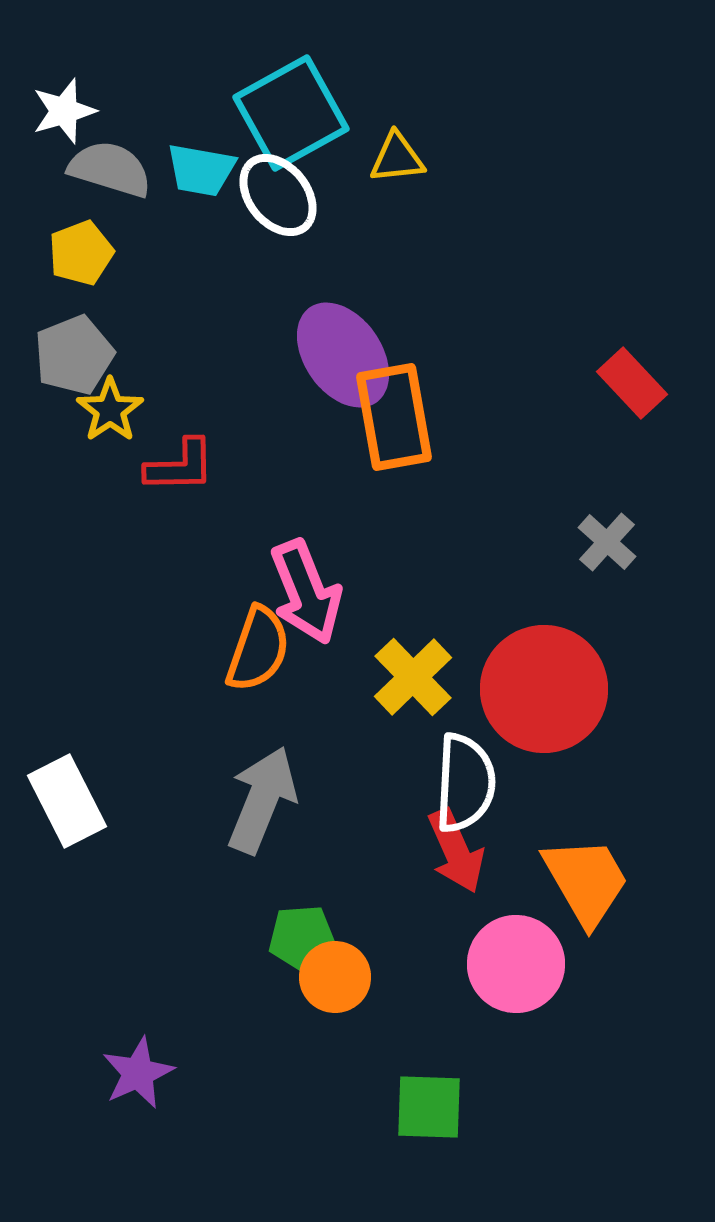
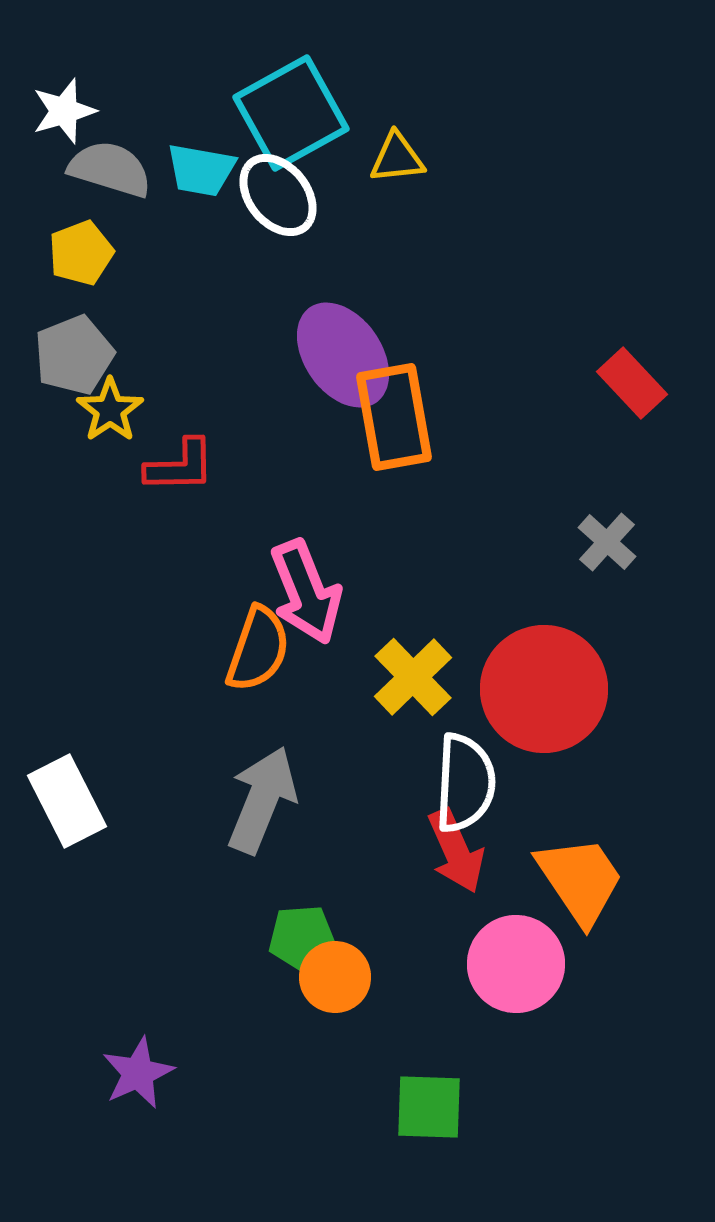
orange trapezoid: moved 6 px left, 1 px up; rotated 4 degrees counterclockwise
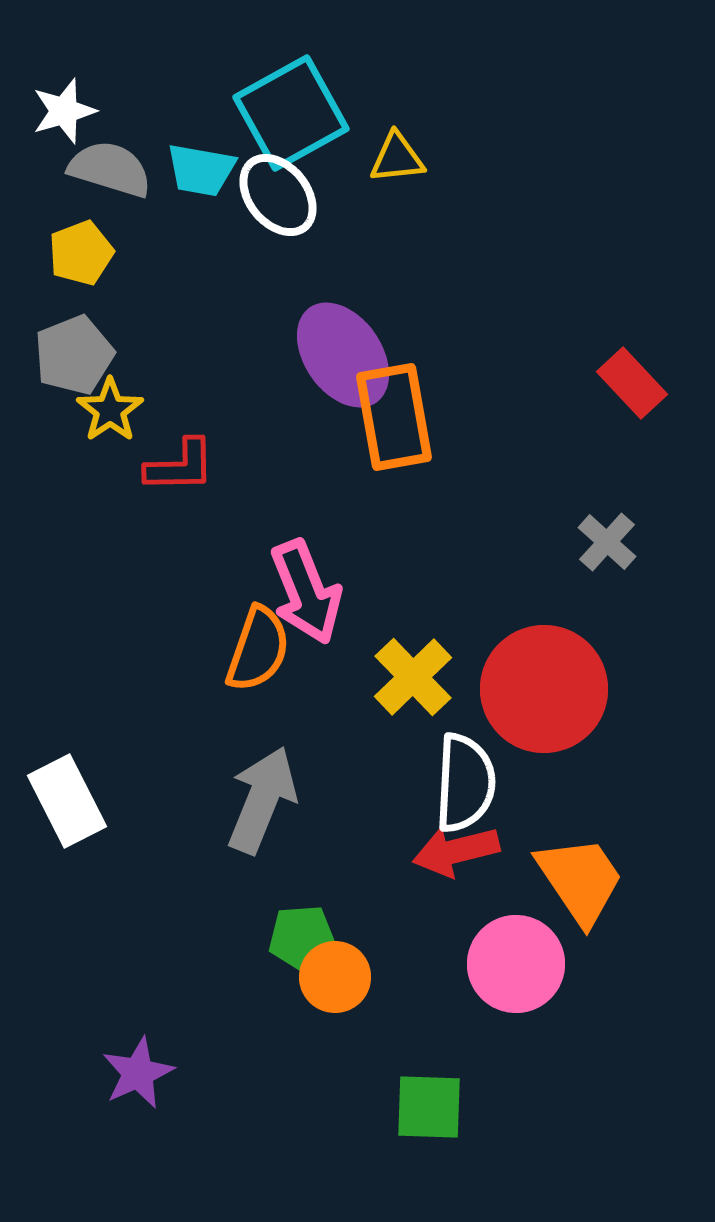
red arrow: rotated 100 degrees clockwise
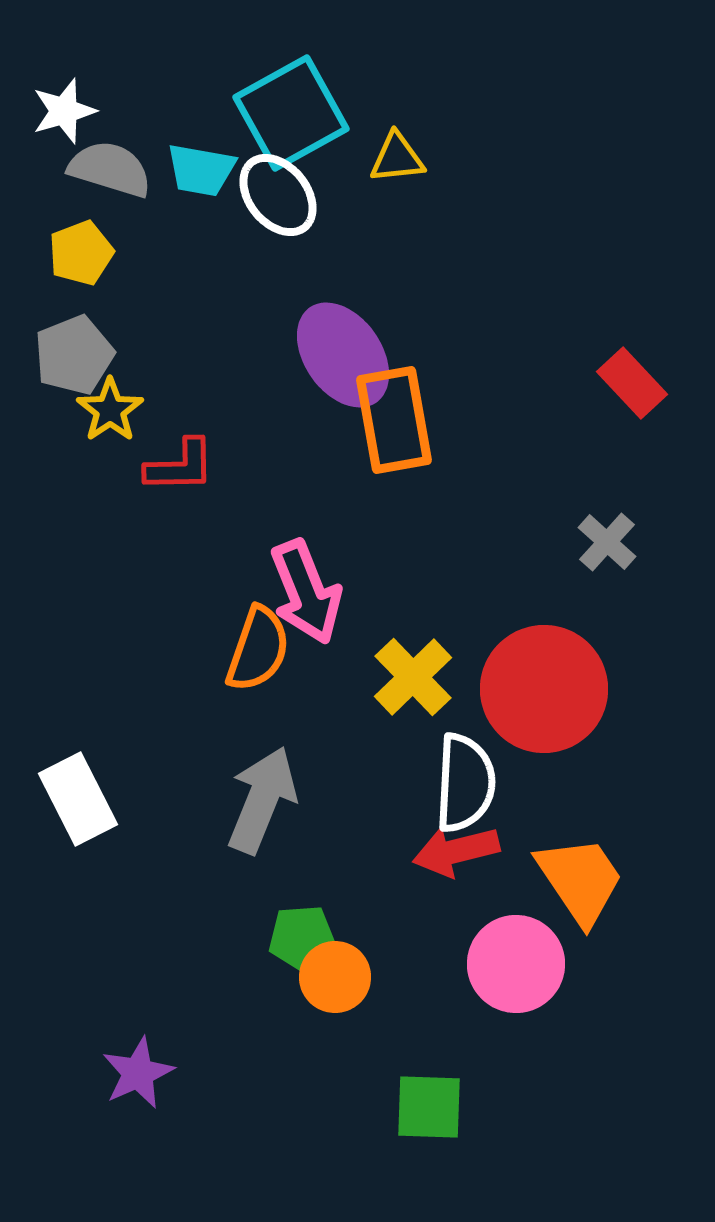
orange rectangle: moved 3 px down
white rectangle: moved 11 px right, 2 px up
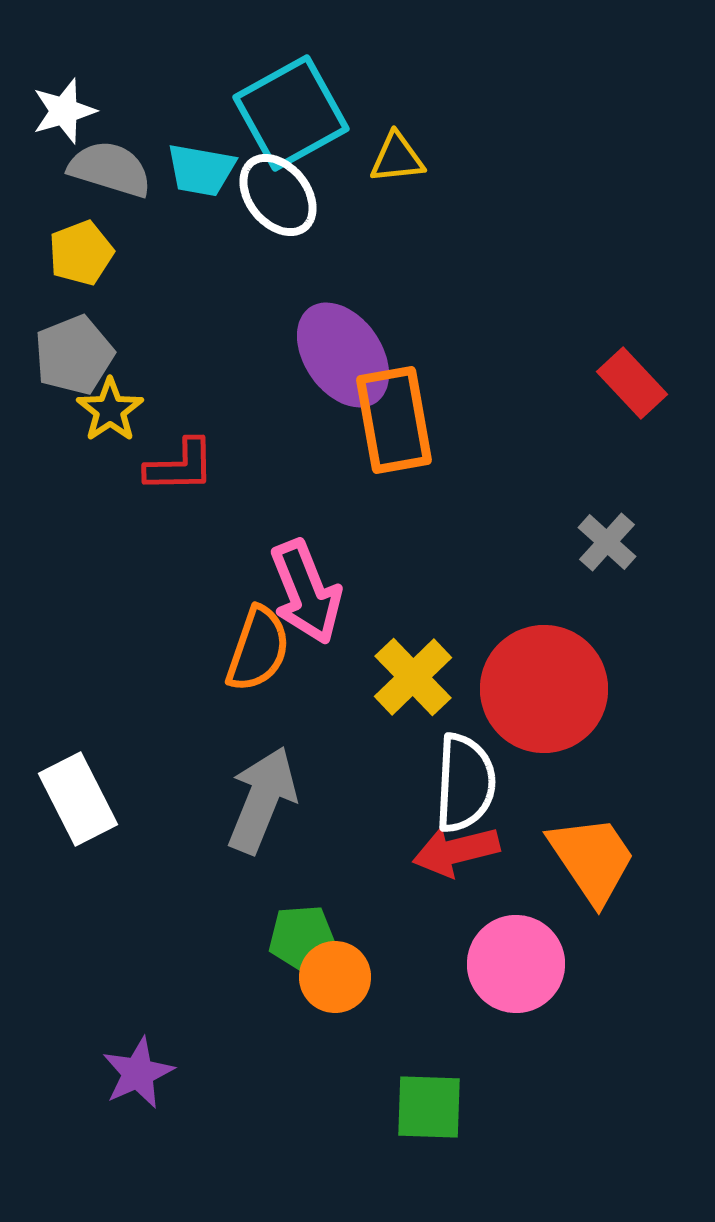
orange trapezoid: moved 12 px right, 21 px up
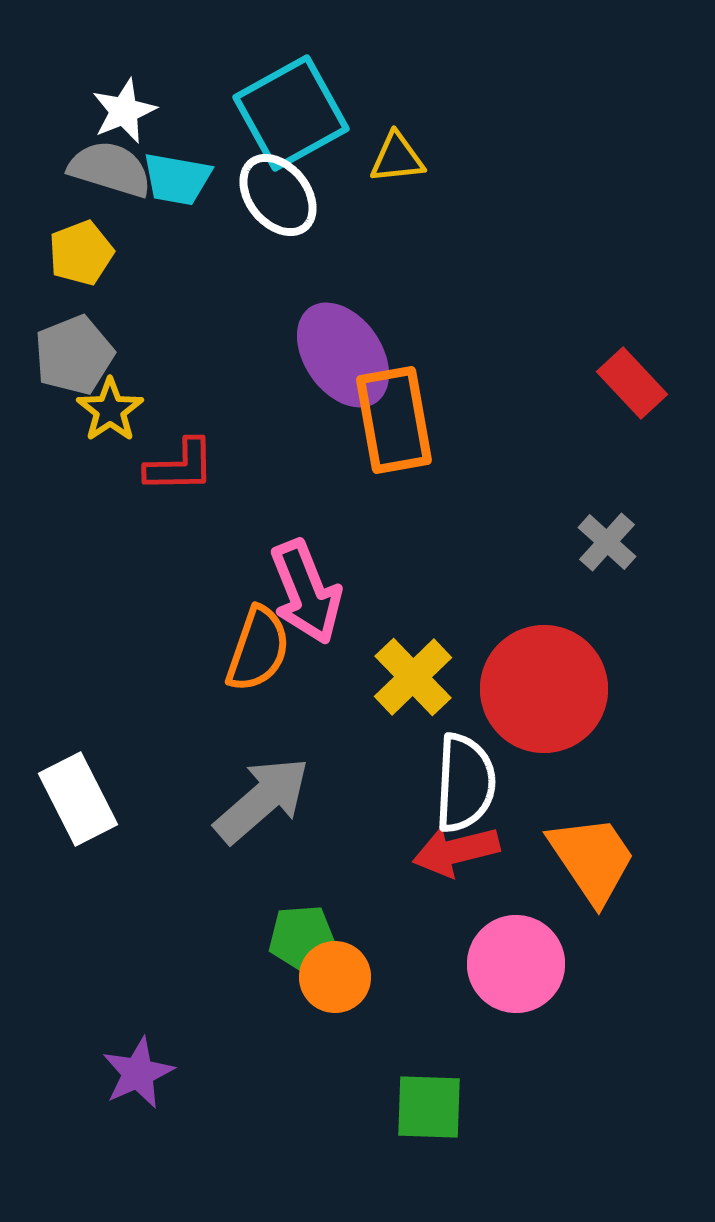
white star: moved 60 px right; rotated 6 degrees counterclockwise
cyan trapezoid: moved 24 px left, 9 px down
gray arrow: rotated 27 degrees clockwise
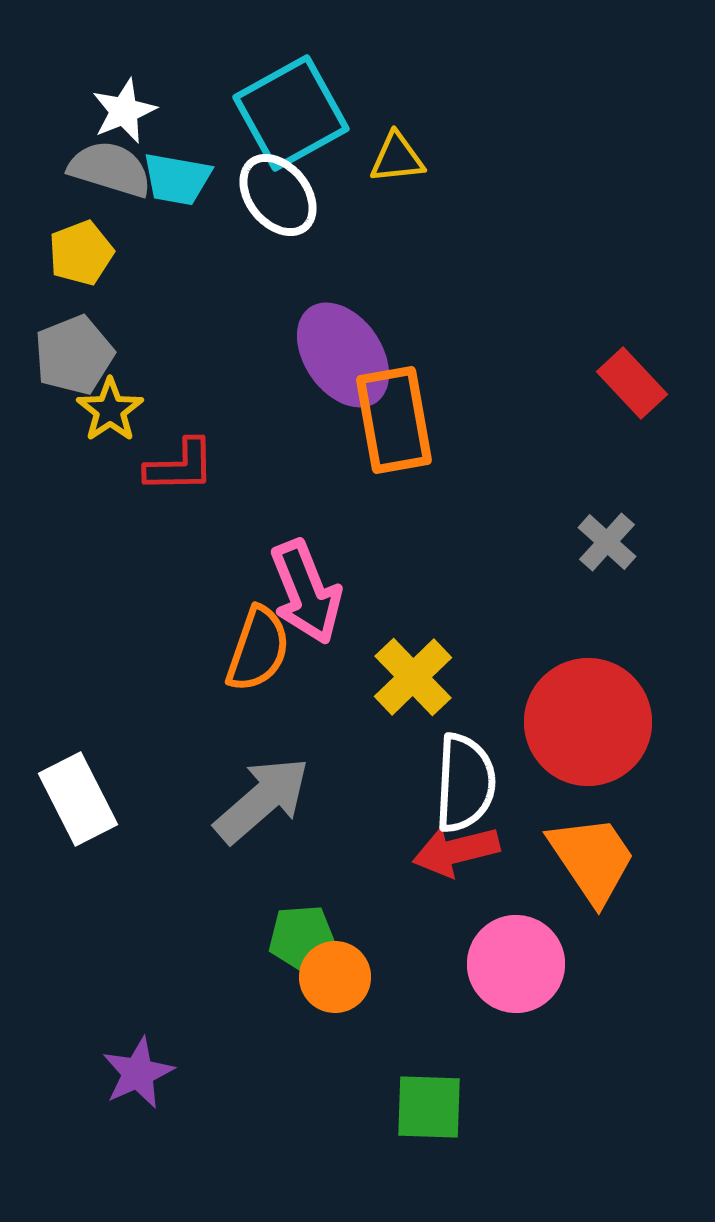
red circle: moved 44 px right, 33 px down
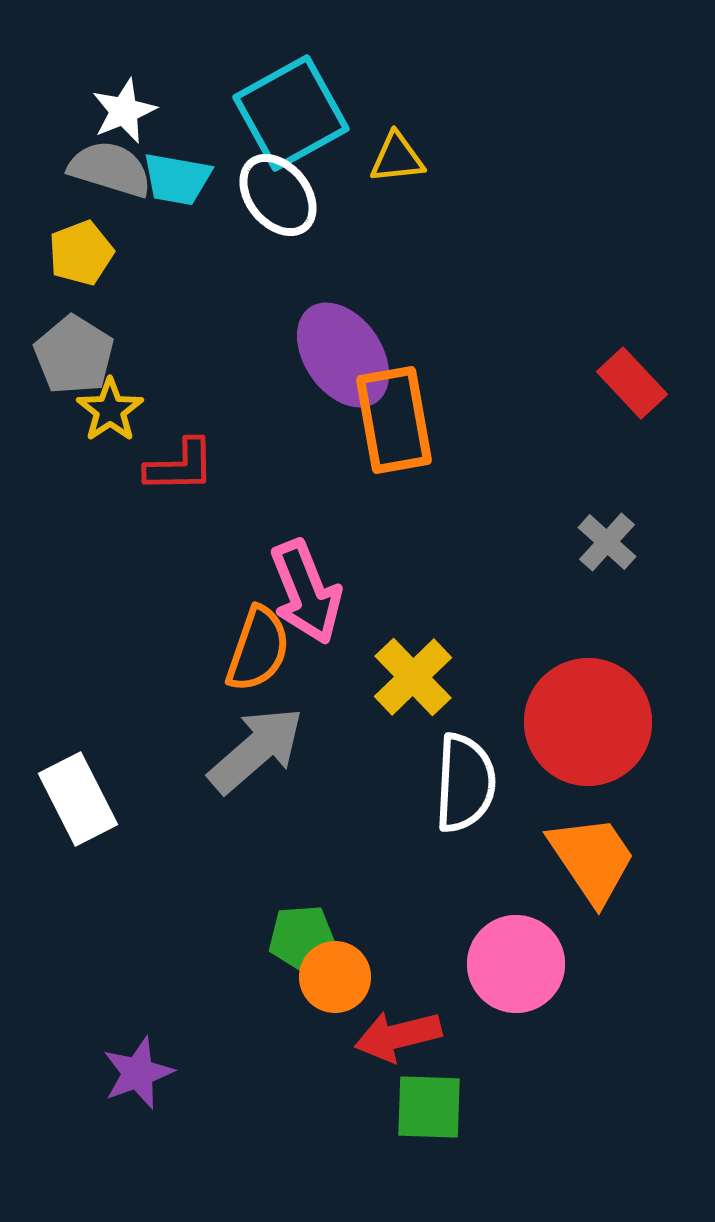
gray pentagon: rotated 18 degrees counterclockwise
gray arrow: moved 6 px left, 50 px up
red arrow: moved 58 px left, 185 px down
purple star: rotated 4 degrees clockwise
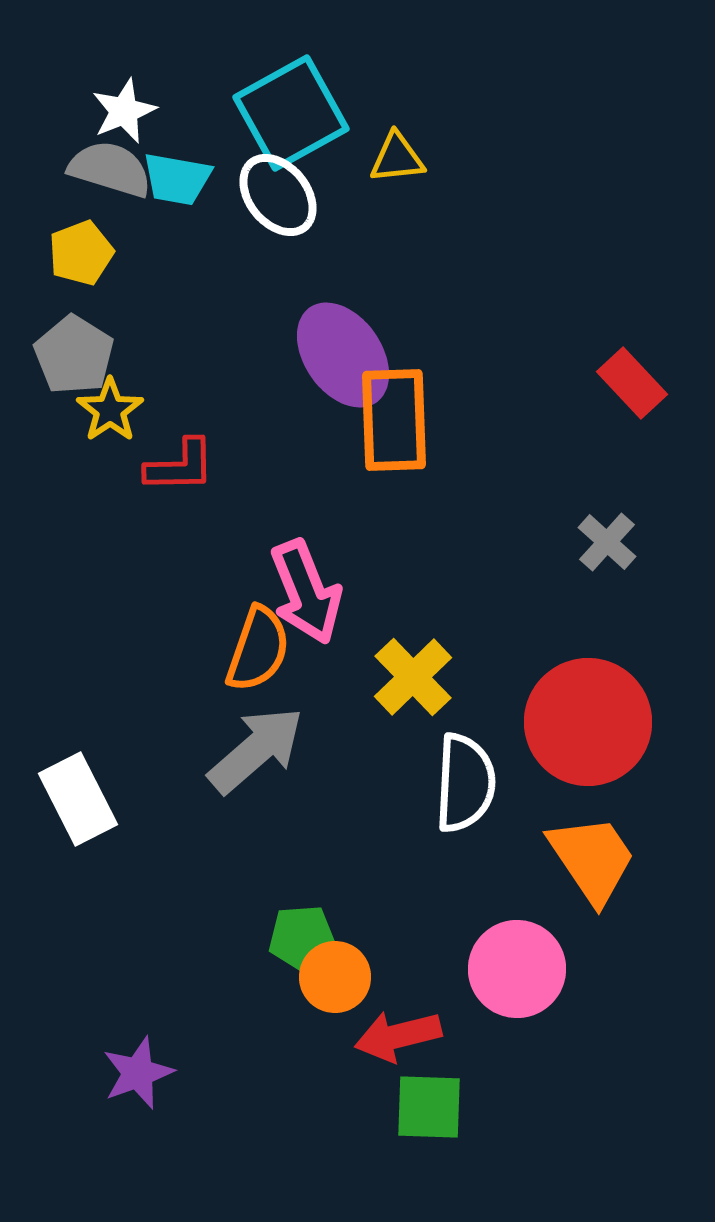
orange rectangle: rotated 8 degrees clockwise
pink circle: moved 1 px right, 5 px down
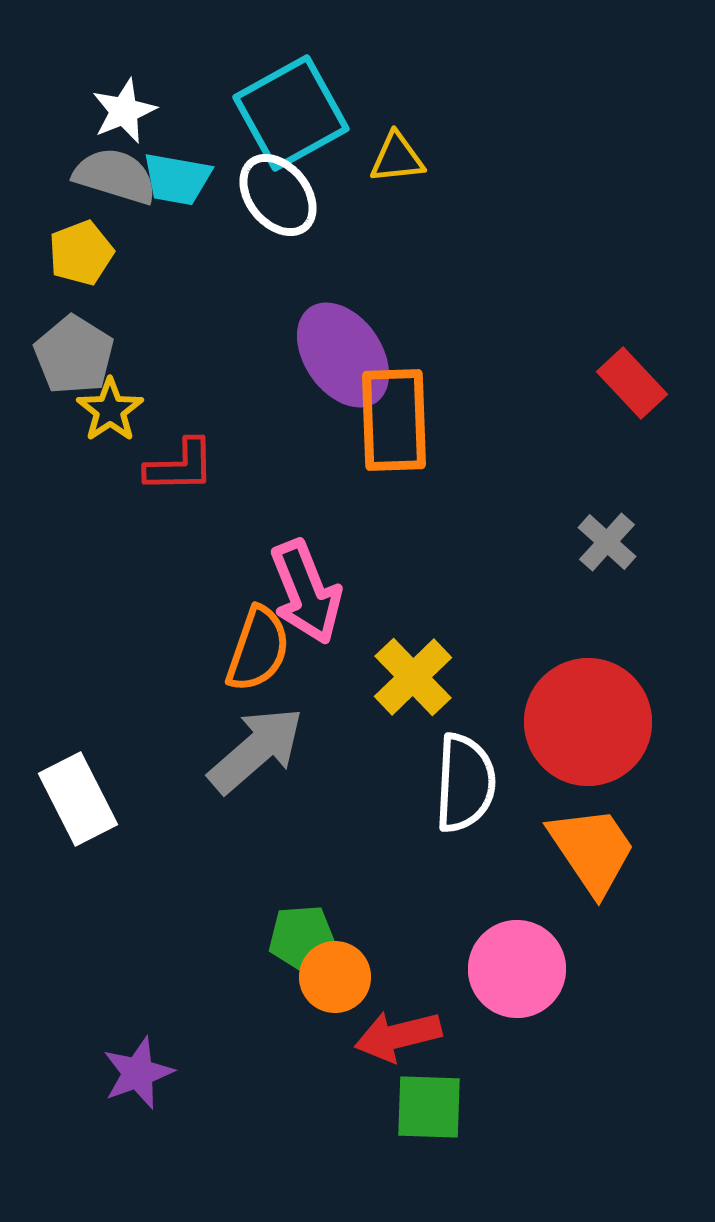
gray semicircle: moved 5 px right, 7 px down
orange trapezoid: moved 9 px up
